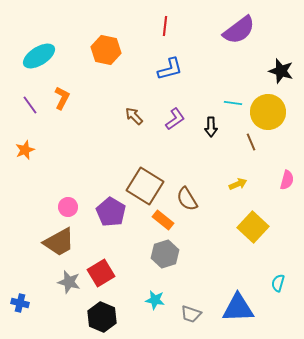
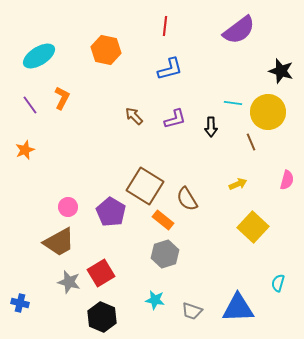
purple L-shape: rotated 20 degrees clockwise
gray trapezoid: moved 1 px right, 3 px up
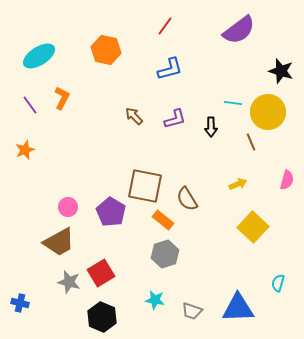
red line: rotated 30 degrees clockwise
brown square: rotated 21 degrees counterclockwise
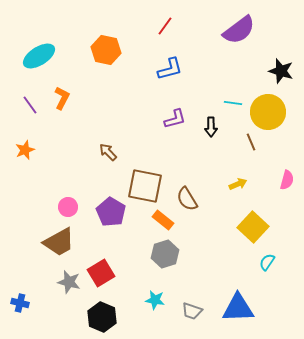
brown arrow: moved 26 px left, 36 px down
cyan semicircle: moved 11 px left, 21 px up; rotated 18 degrees clockwise
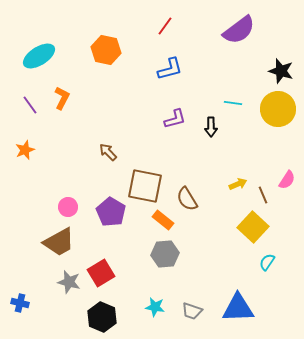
yellow circle: moved 10 px right, 3 px up
brown line: moved 12 px right, 53 px down
pink semicircle: rotated 18 degrees clockwise
gray hexagon: rotated 12 degrees clockwise
cyan star: moved 7 px down
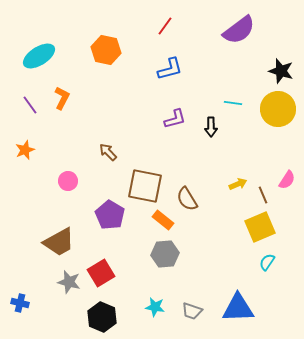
pink circle: moved 26 px up
purple pentagon: moved 1 px left, 3 px down
yellow square: moved 7 px right; rotated 24 degrees clockwise
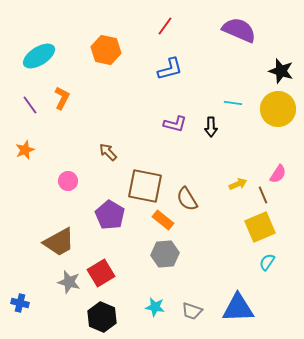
purple semicircle: rotated 120 degrees counterclockwise
purple L-shape: moved 5 px down; rotated 30 degrees clockwise
pink semicircle: moved 9 px left, 6 px up
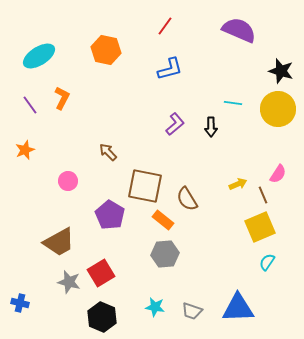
purple L-shape: rotated 55 degrees counterclockwise
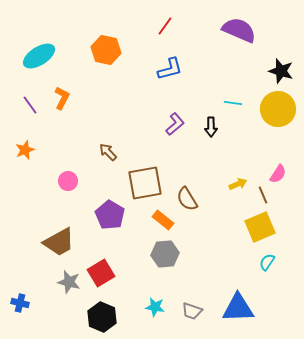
brown square: moved 3 px up; rotated 21 degrees counterclockwise
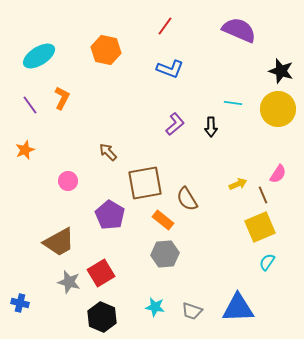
blue L-shape: rotated 36 degrees clockwise
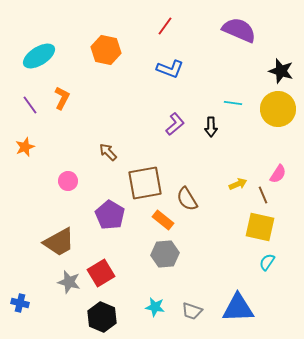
orange star: moved 3 px up
yellow square: rotated 36 degrees clockwise
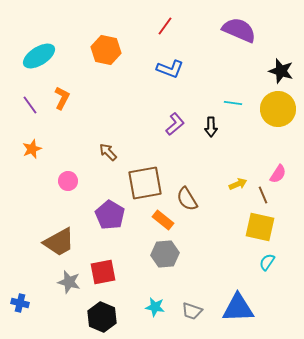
orange star: moved 7 px right, 2 px down
red square: moved 2 px right, 1 px up; rotated 20 degrees clockwise
